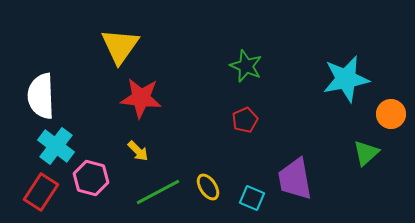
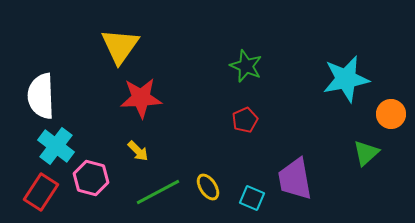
red star: rotated 9 degrees counterclockwise
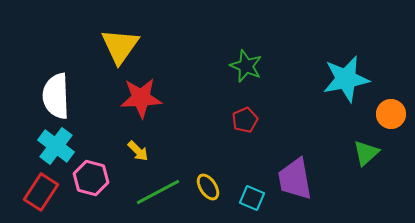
white semicircle: moved 15 px right
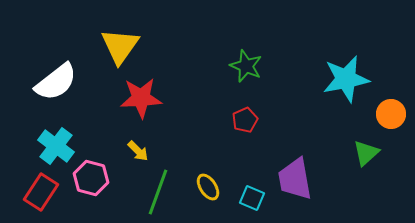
white semicircle: moved 14 px up; rotated 126 degrees counterclockwise
green line: rotated 42 degrees counterclockwise
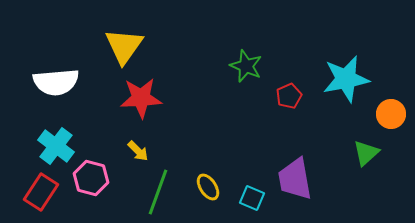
yellow triangle: moved 4 px right
white semicircle: rotated 33 degrees clockwise
red pentagon: moved 44 px right, 24 px up
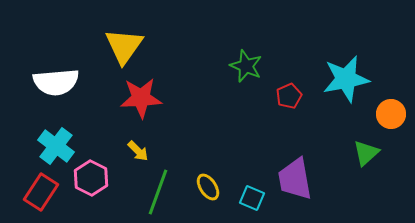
pink hexagon: rotated 12 degrees clockwise
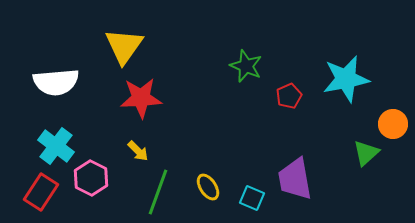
orange circle: moved 2 px right, 10 px down
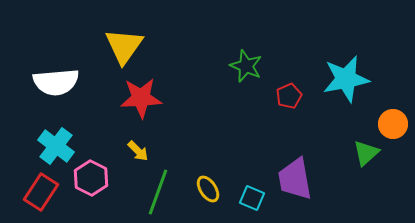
yellow ellipse: moved 2 px down
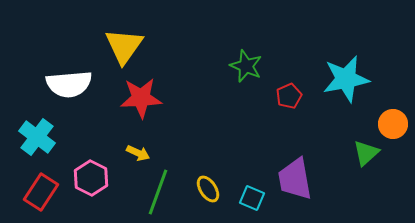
white semicircle: moved 13 px right, 2 px down
cyan cross: moved 19 px left, 9 px up
yellow arrow: moved 2 px down; rotated 20 degrees counterclockwise
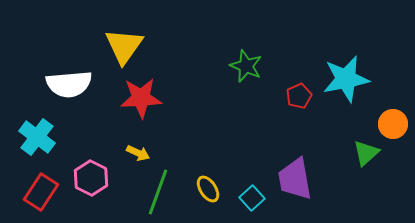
red pentagon: moved 10 px right
cyan square: rotated 25 degrees clockwise
